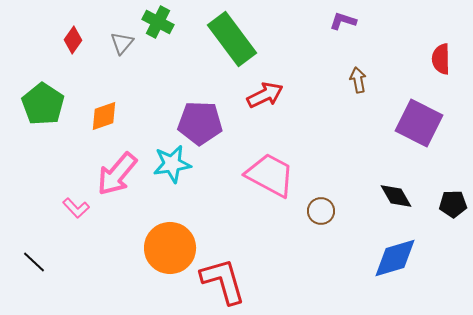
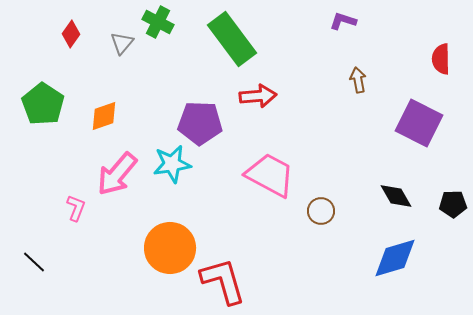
red diamond: moved 2 px left, 6 px up
red arrow: moved 7 px left, 1 px down; rotated 21 degrees clockwise
pink L-shape: rotated 116 degrees counterclockwise
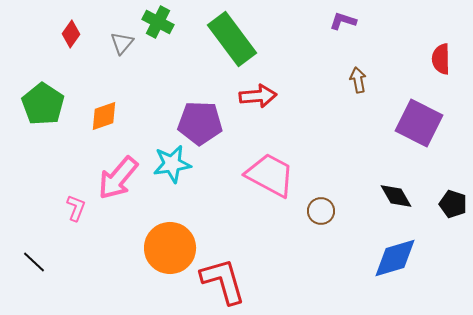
pink arrow: moved 1 px right, 4 px down
black pentagon: rotated 20 degrees clockwise
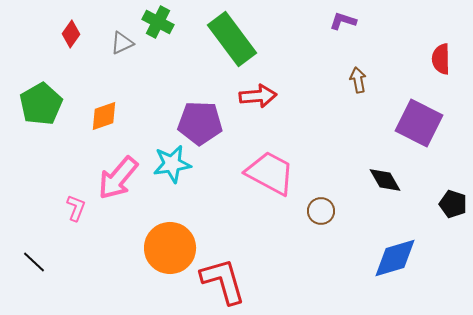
gray triangle: rotated 25 degrees clockwise
green pentagon: moved 2 px left; rotated 9 degrees clockwise
pink trapezoid: moved 2 px up
black diamond: moved 11 px left, 16 px up
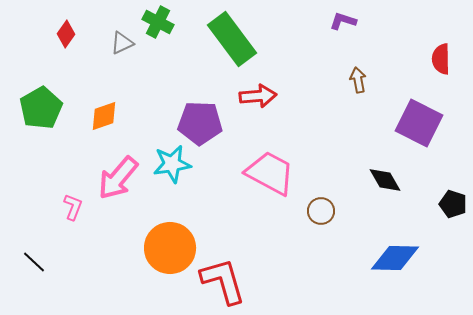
red diamond: moved 5 px left
green pentagon: moved 4 px down
pink L-shape: moved 3 px left, 1 px up
blue diamond: rotated 18 degrees clockwise
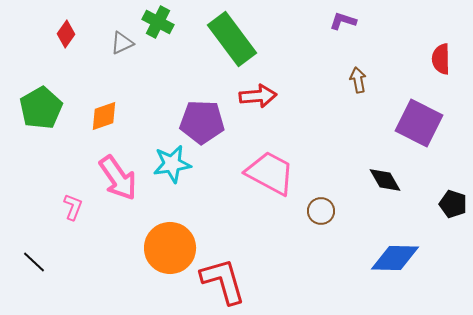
purple pentagon: moved 2 px right, 1 px up
pink arrow: rotated 75 degrees counterclockwise
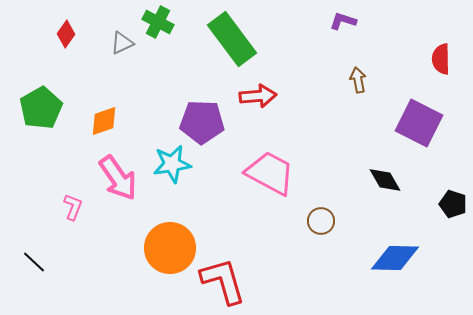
orange diamond: moved 5 px down
brown circle: moved 10 px down
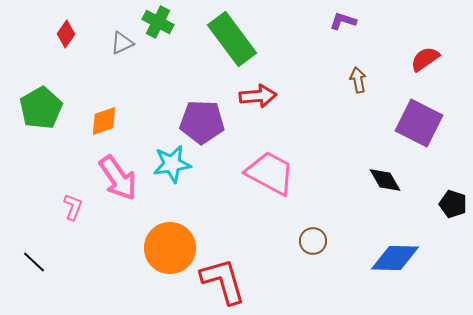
red semicircle: moved 16 px left; rotated 56 degrees clockwise
brown circle: moved 8 px left, 20 px down
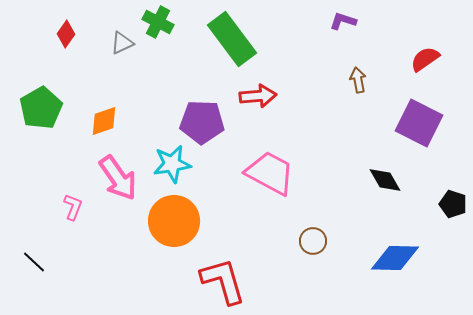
orange circle: moved 4 px right, 27 px up
